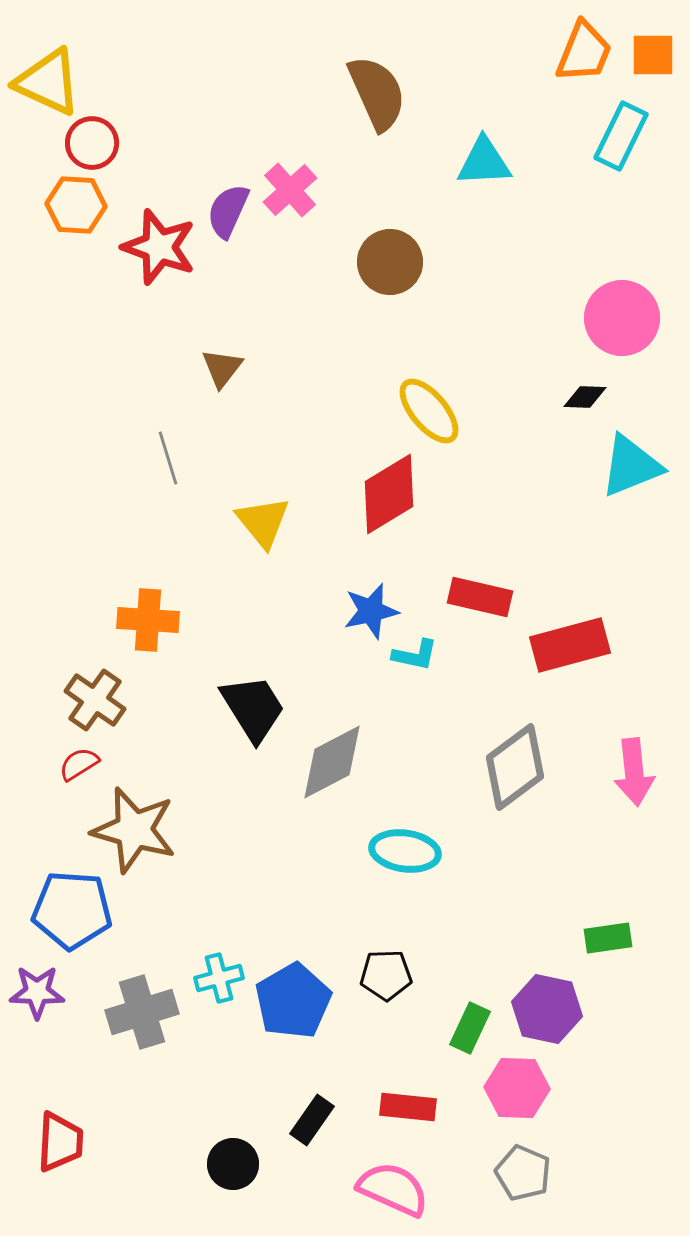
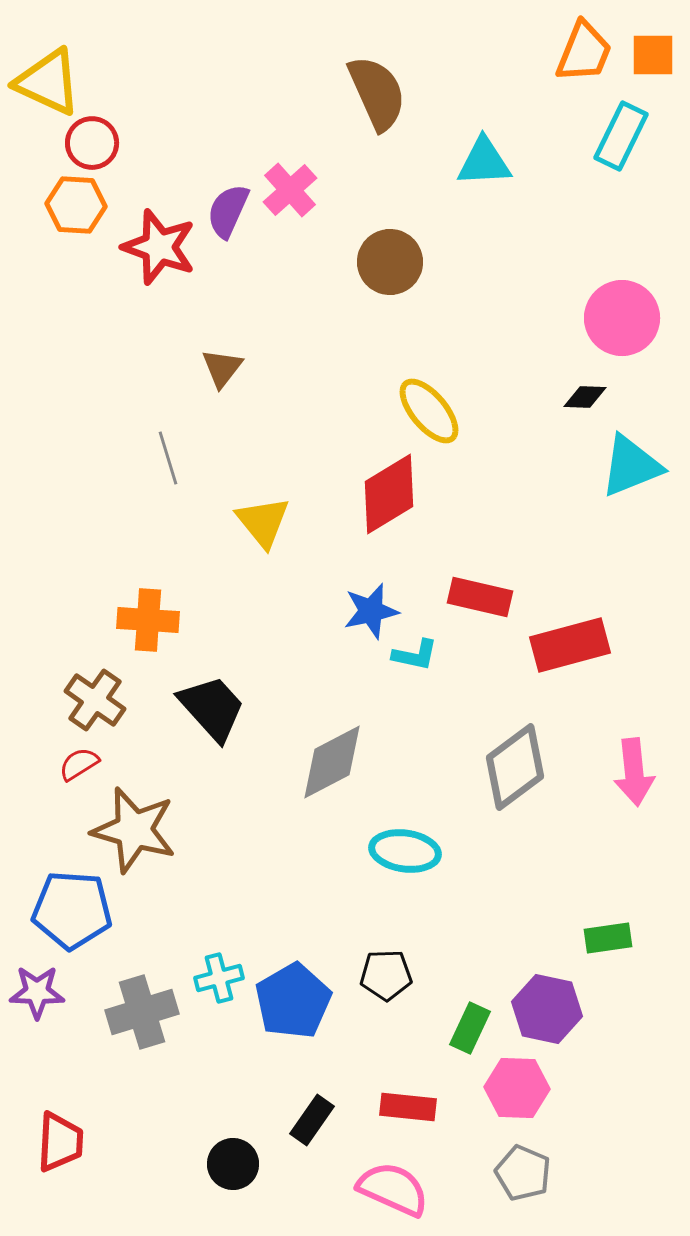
black trapezoid at (253, 708): moved 41 px left; rotated 10 degrees counterclockwise
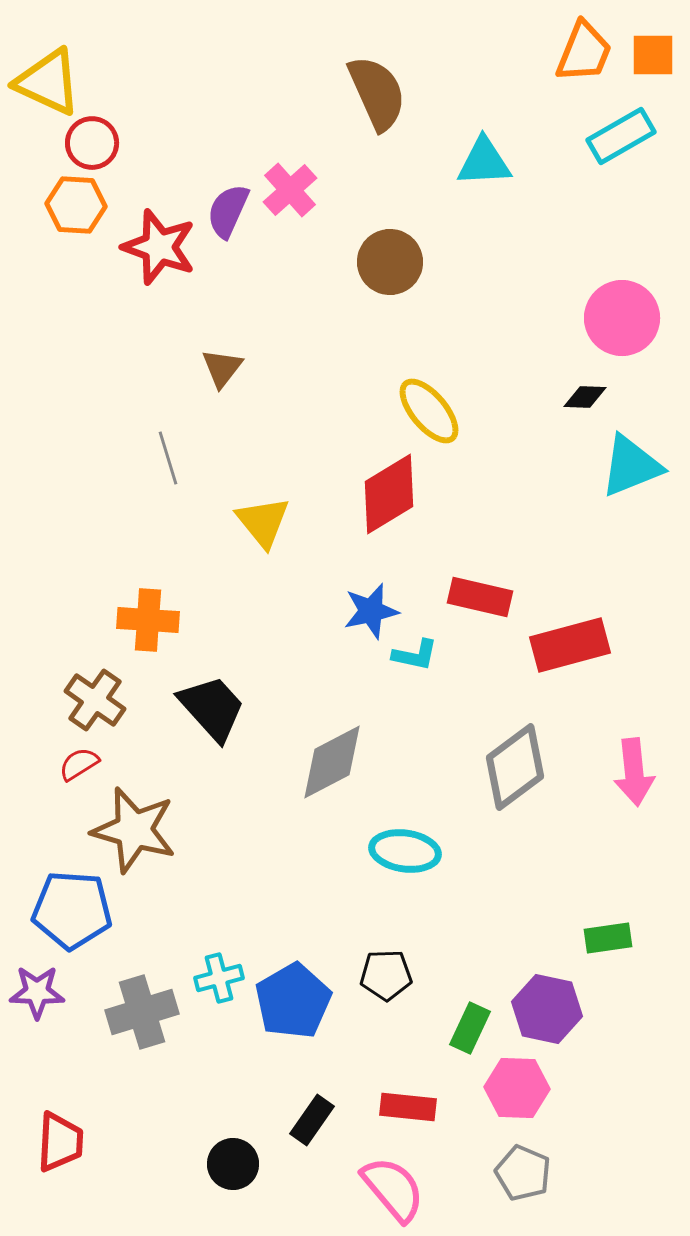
cyan rectangle at (621, 136): rotated 34 degrees clockwise
pink semicircle at (393, 1189): rotated 26 degrees clockwise
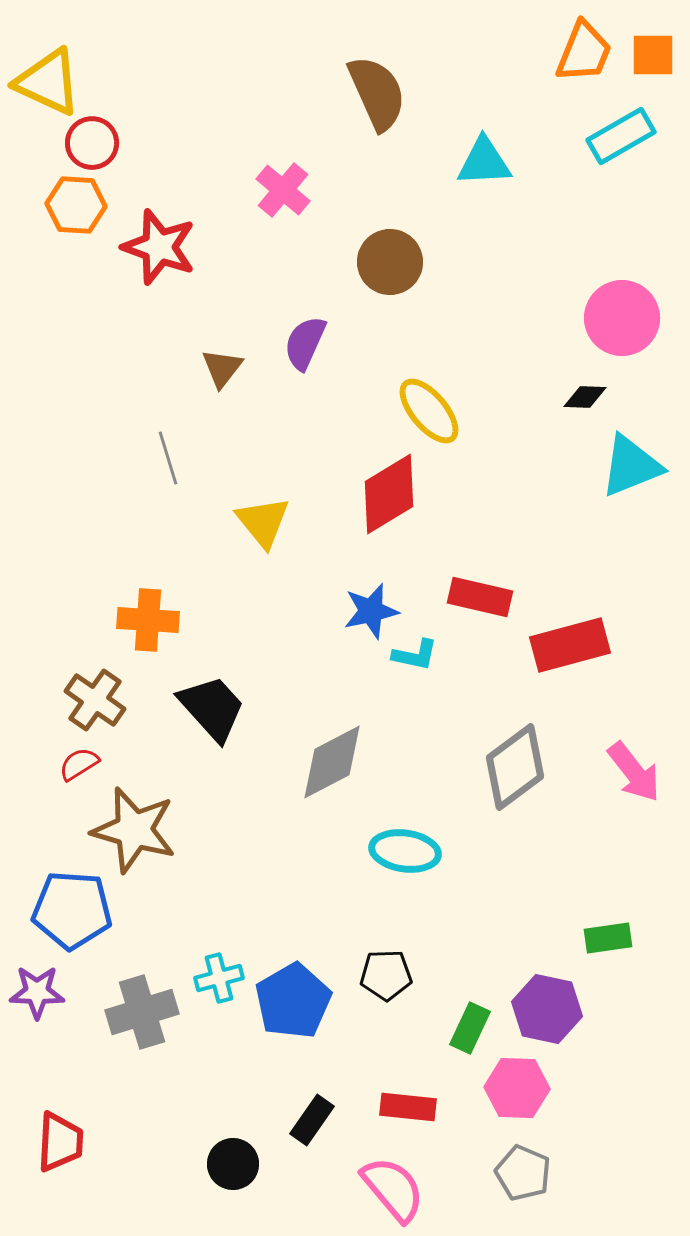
pink cross at (290, 190): moved 7 px left; rotated 8 degrees counterclockwise
purple semicircle at (228, 211): moved 77 px right, 132 px down
pink arrow at (634, 772): rotated 32 degrees counterclockwise
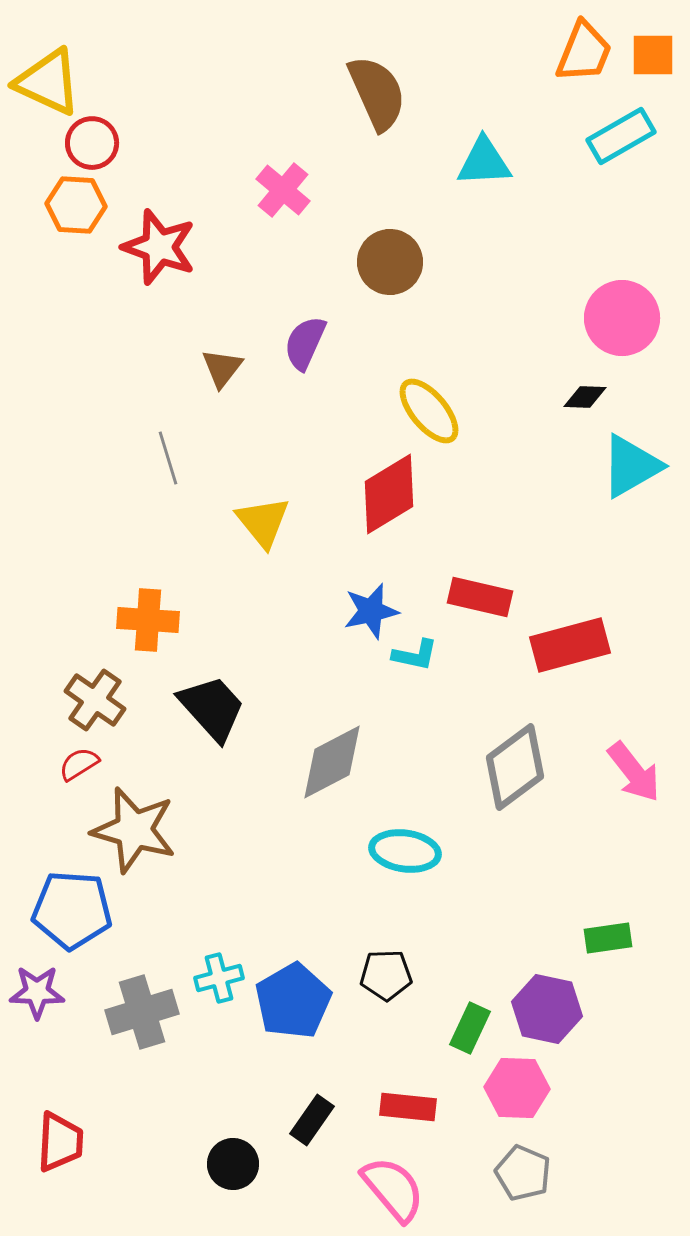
cyan triangle at (631, 466): rotated 8 degrees counterclockwise
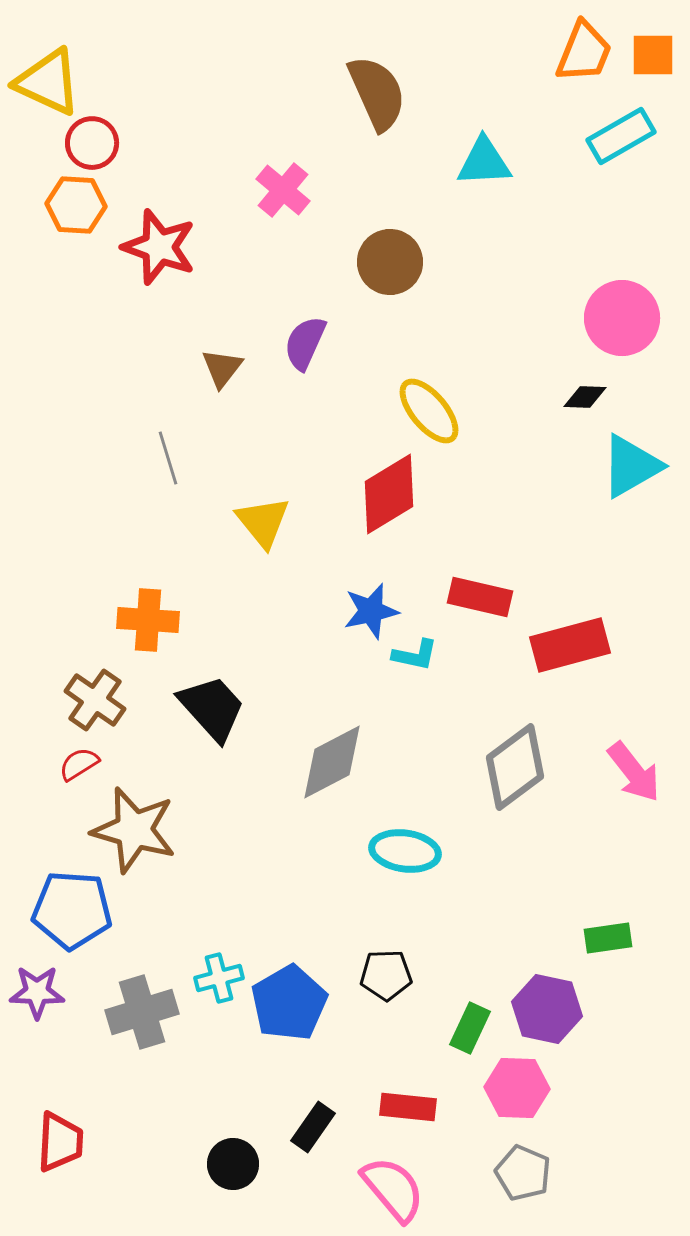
blue pentagon at (293, 1001): moved 4 px left, 2 px down
black rectangle at (312, 1120): moved 1 px right, 7 px down
